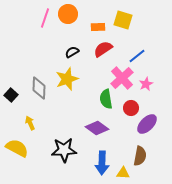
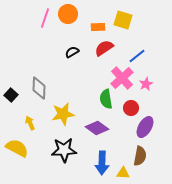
red semicircle: moved 1 px right, 1 px up
yellow star: moved 4 px left, 35 px down; rotated 10 degrees clockwise
purple ellipse: moved 2 px left, 3 px down; rotated 15 degrees counterclockwise
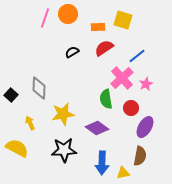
yellow triangle: rotated 16 degrees counterclockwise
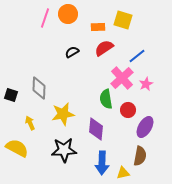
black square: rotated 24 degrees counterclockwise
red circle: moved 3 px left, 2 px down
purple diamond: moved 1 px left, 1 px down; rotated 60 degrees clockwise
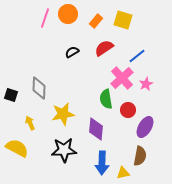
orange rectangle: moved 2 px left, 6 px up; rotated 48 degrees counterclockwise
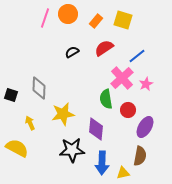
black star: moved 8 px right
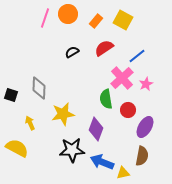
yellow square: rotated 12 degrees clockwise
purple diamond: rotated 15 degrees clockwise
brown semicircle: moved 2 px right
blue arrow: moved 1 px up; rotated 110 degrees clockwise
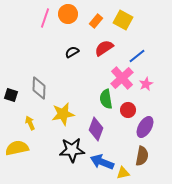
yellow semicircle: rotated 40 degrees counterclockwise
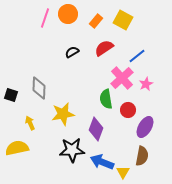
yellow triangle: moved 1 px up; rotated 48 degrees counterclockwise
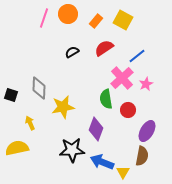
pink line: moved 1 px left
yellow star: moved 7 px up
purple ellipse: moved 2 px right, 4 px down
